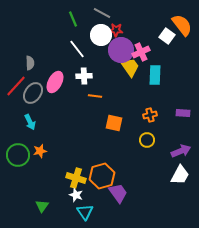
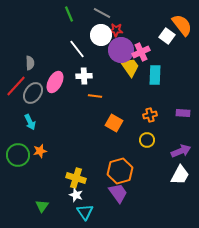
green line: moved 4 px left, 5 px up
orange square: rotated 18 degrees clockwise
orange hexagon: moved 18 px right, 5 px up
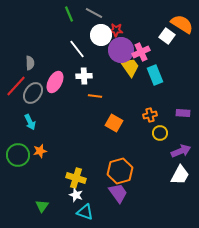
gray line: moved 8 px left
orange semicircle: moved 1 px up; rotated 20 degrees counterclockwise
cyan rectangle: rotated 24 degrees counterclockwise
yellow circle: moved 13 px right, 7 px up
cyan triangle: rotated 36 degrees counterclockwise
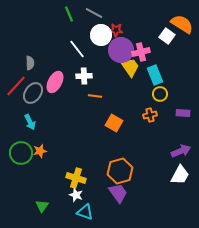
pink cross: rotated 12 degrees clockwise
yellow circle: moved 39 px up
green circle: moved 3 px right, 2 px up
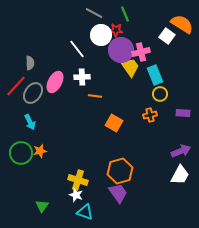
green line: moved 56 px right
white cross: moved 2 px left, 1 px down
yellow cross: moved 2 px right, 2 px down
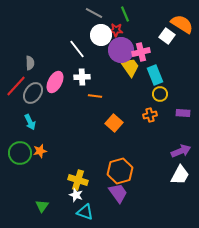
orange square: rotated 12 degrees clockwise
green circle: moved 1 px left
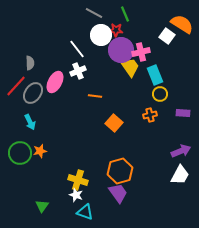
white cross: moved 4 px left, 6 px up; rotated 21 degrees counterclockwise
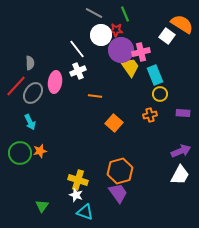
pink ellipse: rotated 20 degrees counterclockwise
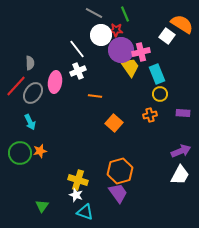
cyan rectangle: moved 2 px right, 1 px up
